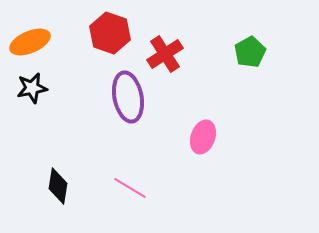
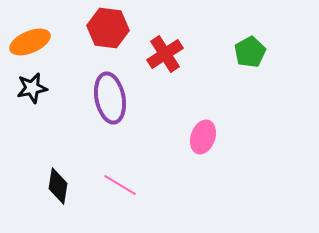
red hexagon: moved 2 px left, 5 px up; rotated 12 degrees counterclockwise
purple ellipse: moved 18 px left, 1 px down
pink line: moved 10 px left, 3 px up
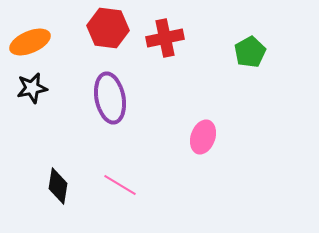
red cross: moved 16 px up; rotated 21 degrees clockwise
